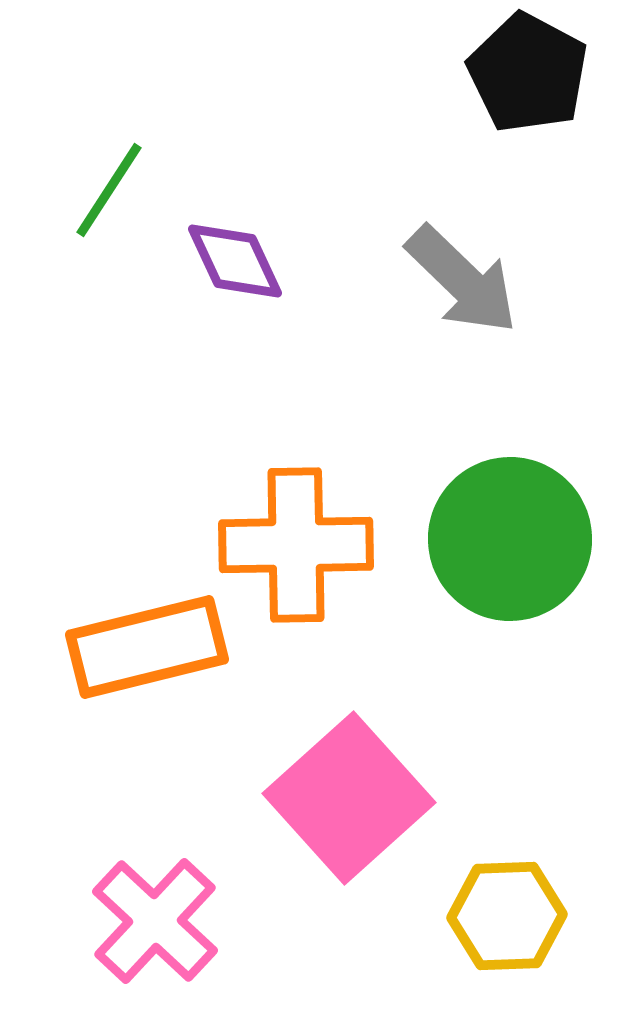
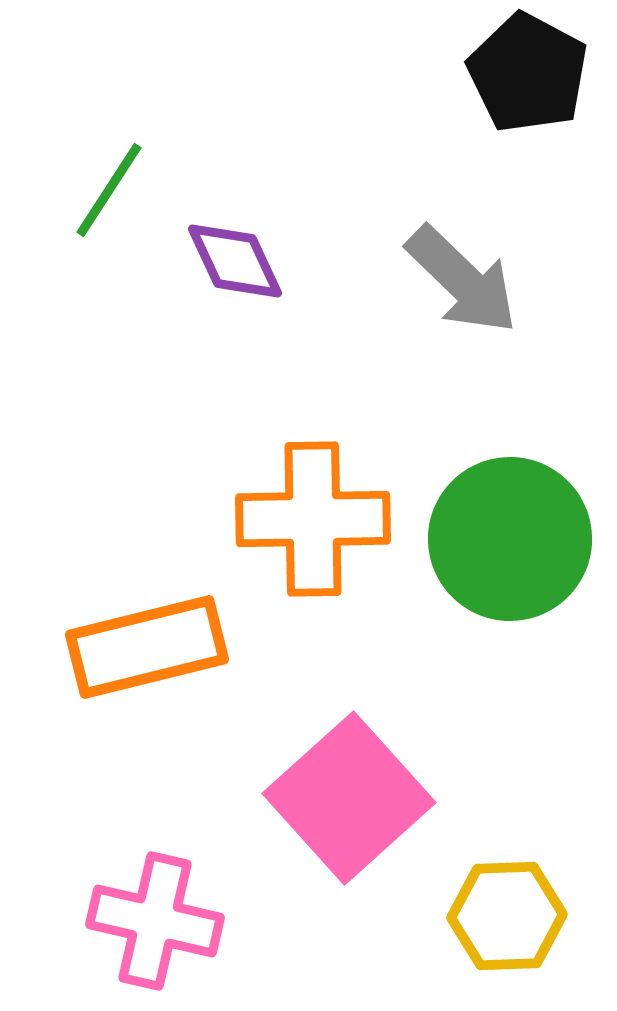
orange cross: moved 17 px right, 26 px up
pink cross: rotated 30 degrees counterclockwise
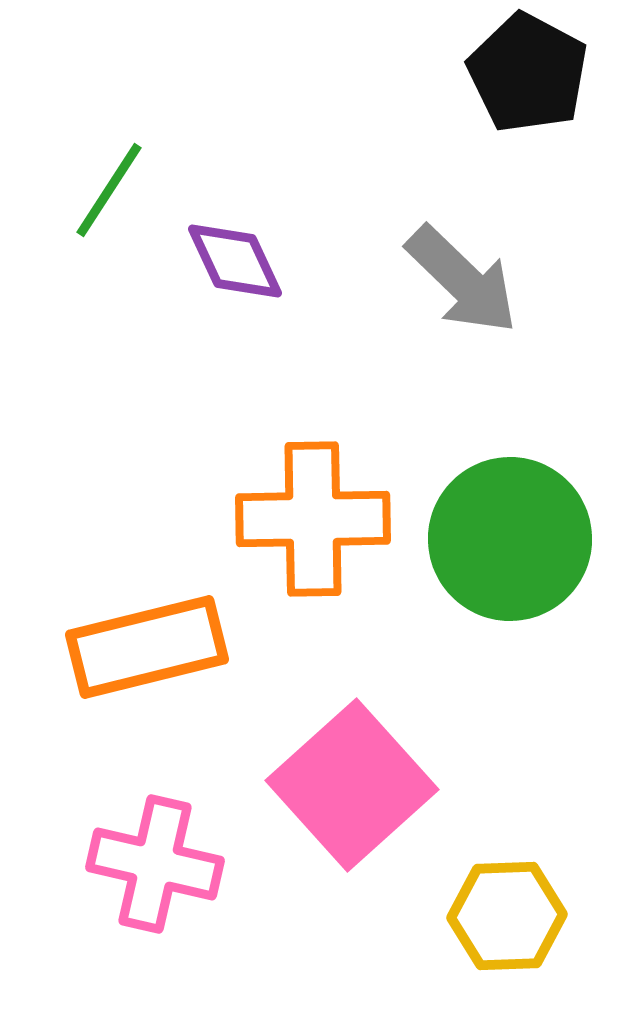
pink square: moved 3 px right, 13 px up
pink cross: moved 57 px up
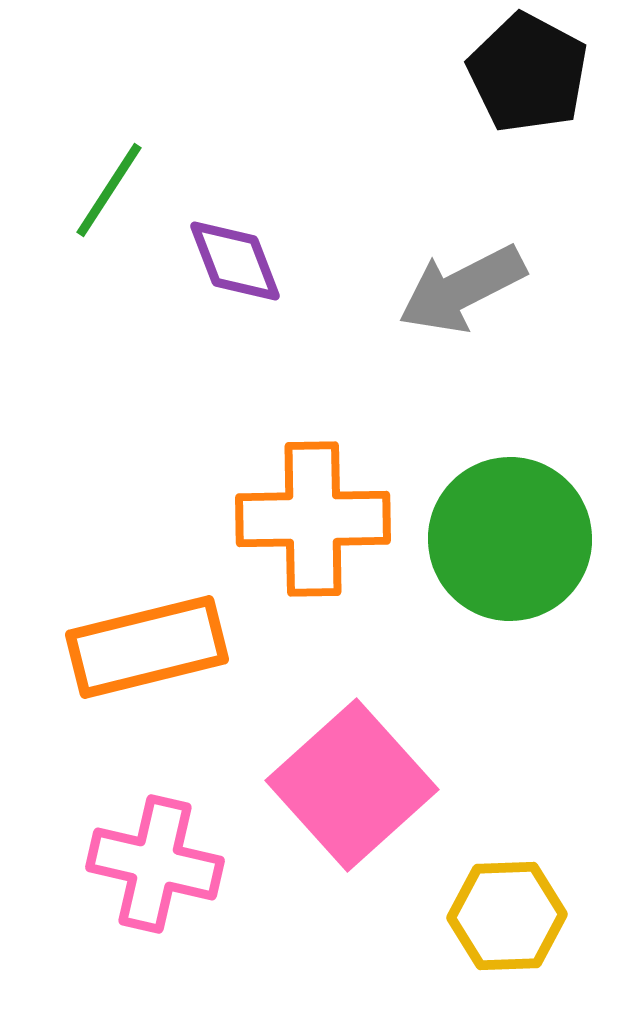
purple diamond: rotated 4 degrees clockwise
gray arrow: moved 9 px down; rotated 109 degrees clockwise
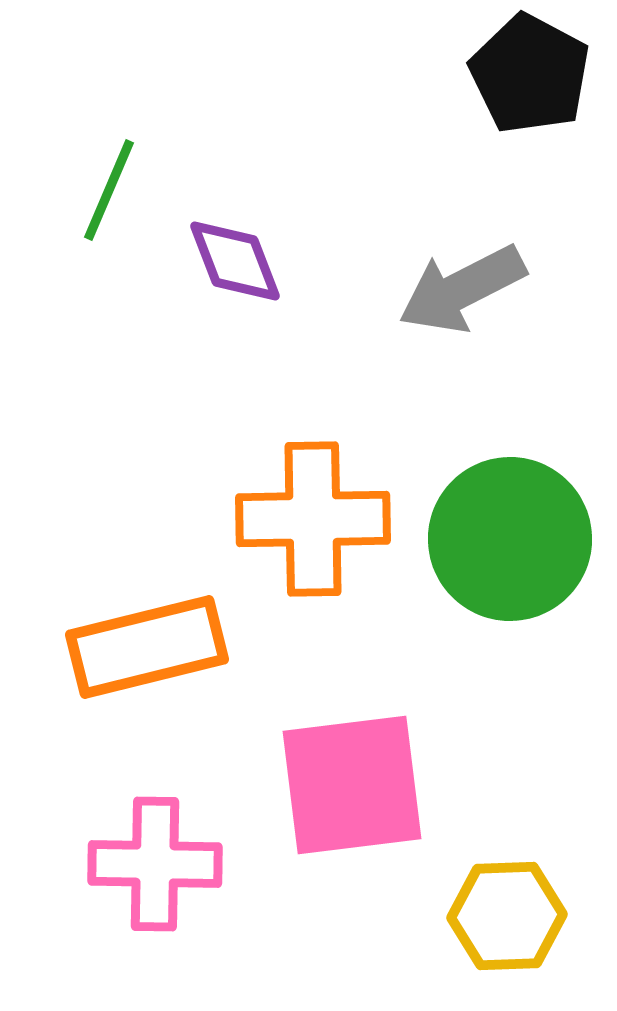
black pentagon: moved 2 px right, 1 px down
green line: rotated 10 degrees counterclockwise
pink square: rotated 35 degrees clockwise
pink cross: rotated 12 degrees counterclockwise
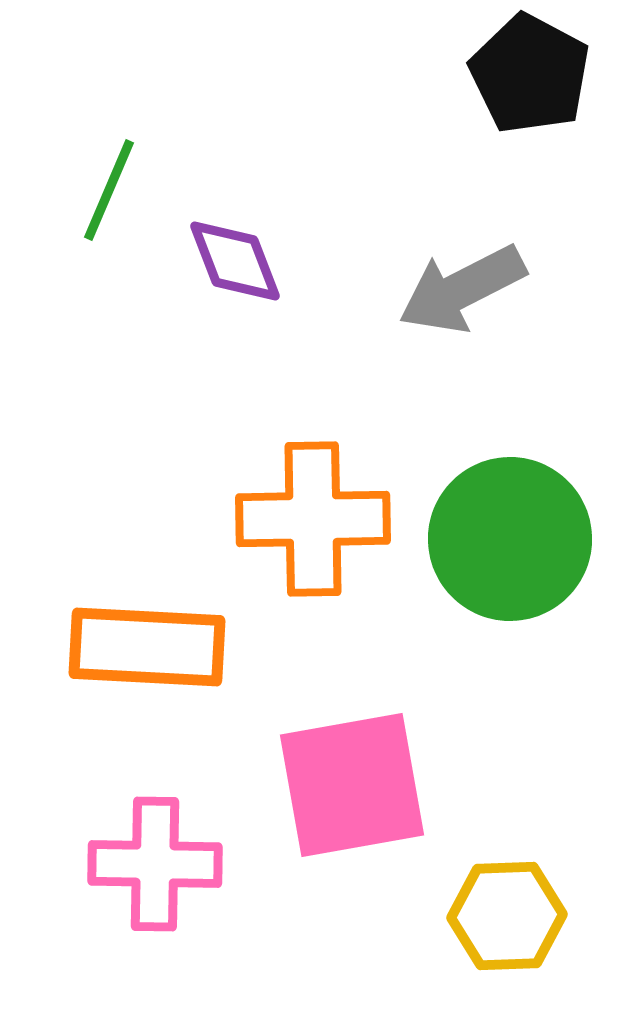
orange rectangle: rotated 17 degrees clockwise
pink square: rotated 3 degrees counterclockwise
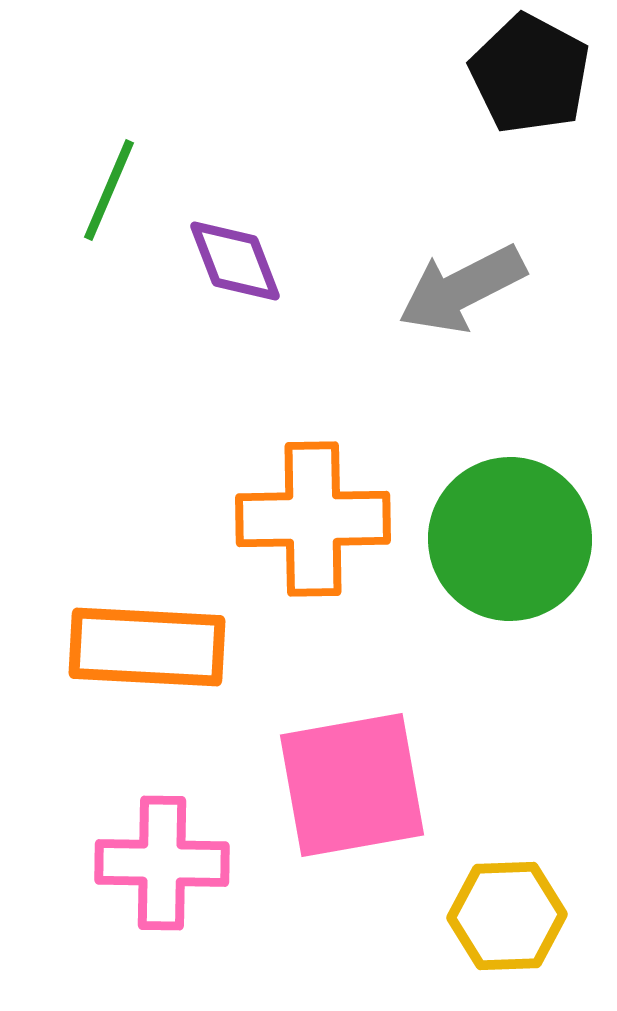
pink cross: moved 7 px right, 1 px up
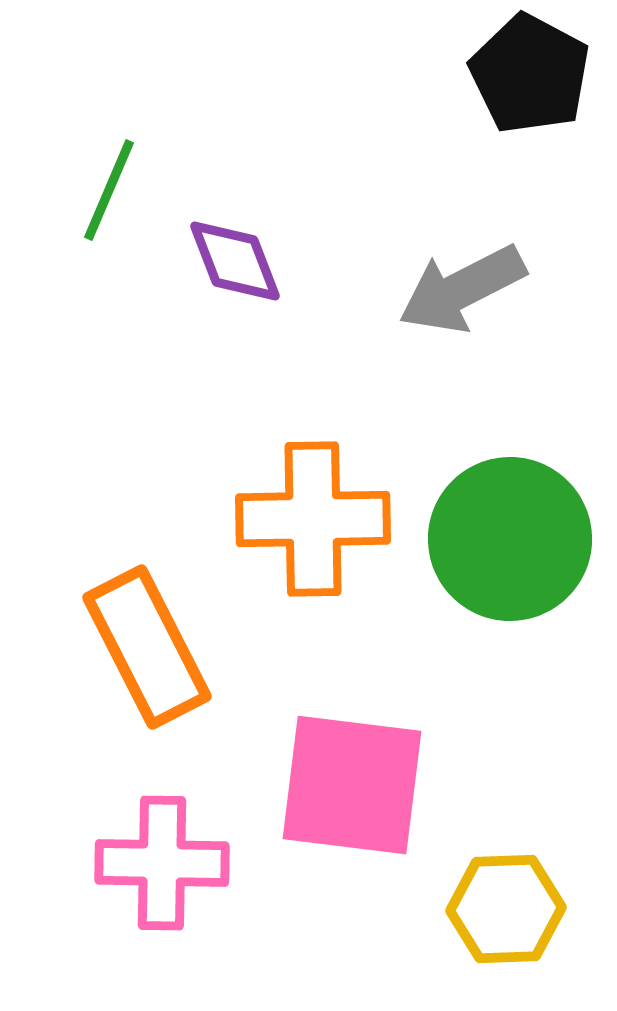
orange rectangle: rotated 60 degrees clockwise
pink square: rotated 17 degrees clockwise
yellow hexagon: moved 1 px left, 7 px up
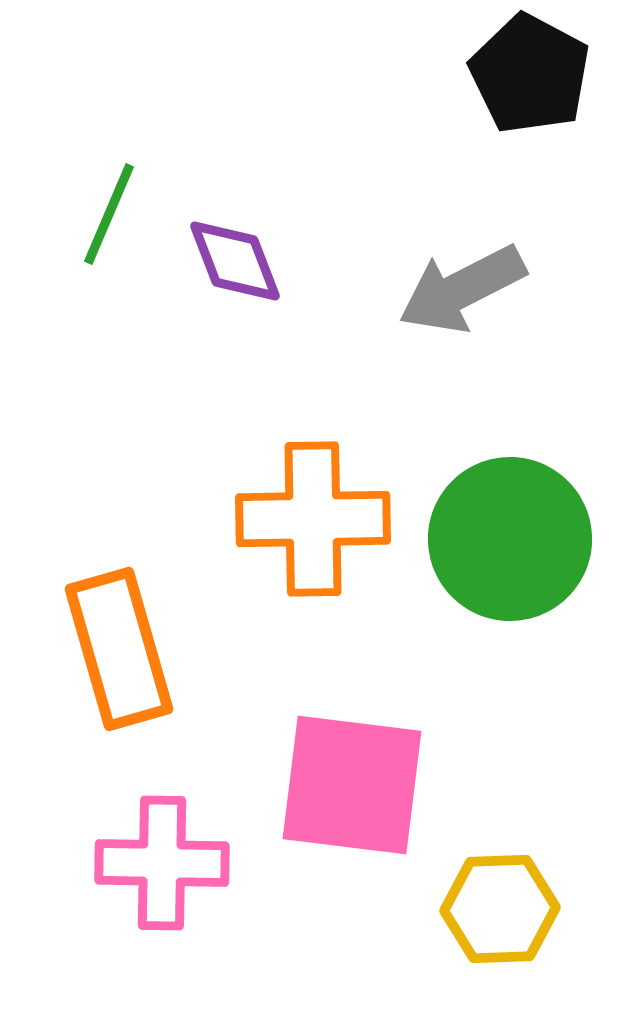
green line: moved 24 px down
orange rectangle: moved 28 px left, 2 px down; rotated 11 degrees clockwise
yellow hexagon: moved 6 px left
